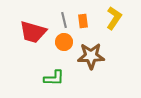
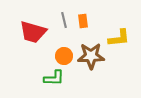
yellow L-shape: moved 5 px right, 20 px down; rotated 50 degrees clockwise
orange circle: moved 14 px down
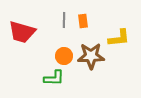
gray line: rotated 14 degrees clockwise
red trapezoid: moved 11 px left
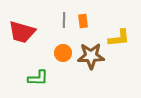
orange circle: moved 1 px left, 3 px up
green L-shape: moved 16 px left
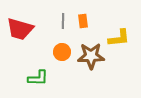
gray line: moved 1 px left, 1 px down
red trapezoid: moved 2 px left, 3 px up
orange circle: moved 1 px left, 1 px up
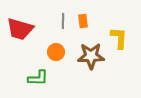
yellow L-shape: rotated 80 degrees counterclockwise
orange circle: moved 6 px left
